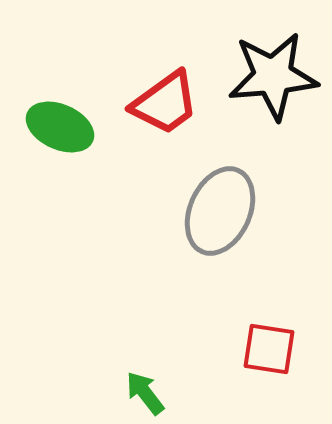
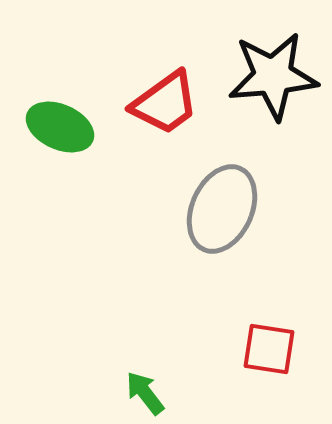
gray ellipse: moved 2 px right, 2 px up
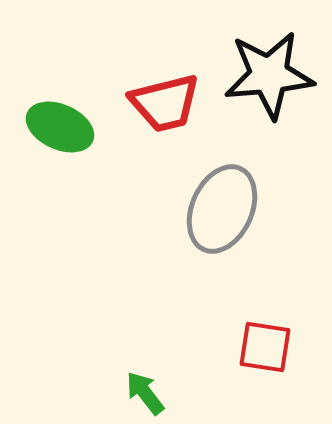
black star: moved 4 px left, 1 px up
red trapezoid: rotated 22 degrees clockwise
red square: moved 4 px left, 2 px up
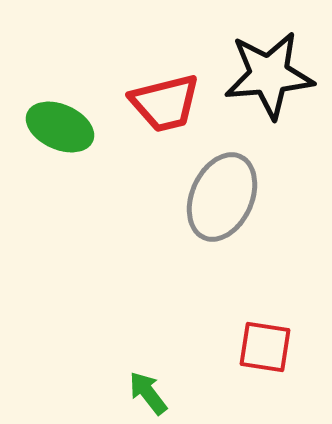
gray ellipse: moved 12 px up
green arrow: moved 3 px right
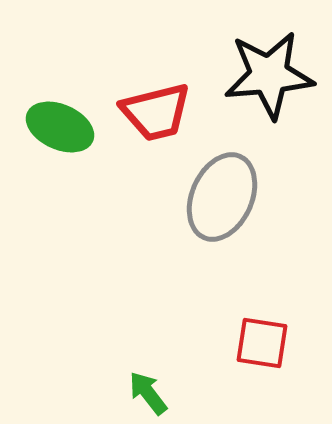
red trapezoid: moved 9 px left, 9 px down
red square: moved 3 px left, 4 px up
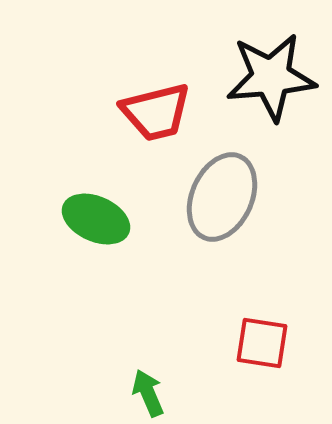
black star: moved 2 px right, 2 px down
green ellipse: moved 36 px right, 92 px down
green arrow: rotated 15 degrees clockwise
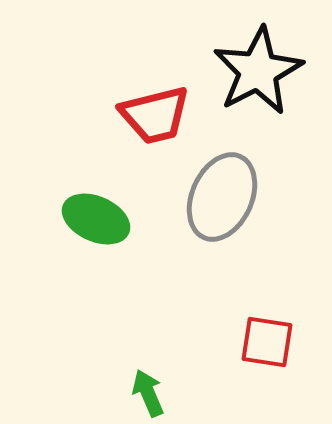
black star: moved 13 px left, 6 px up; rotated 22 degrees counterclockwise
red trapezoid: moved 1 px left, 3 px down
red square: moved 5 px right, 1 px up
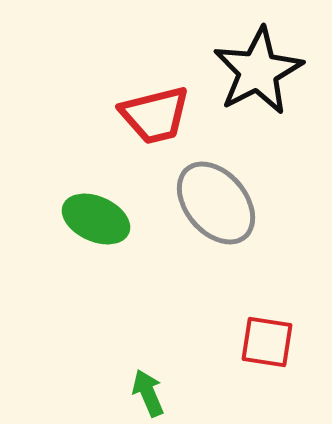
gray ellipse: moved 6 px left, 6 px down; rotated 64 degrees counterclockwise
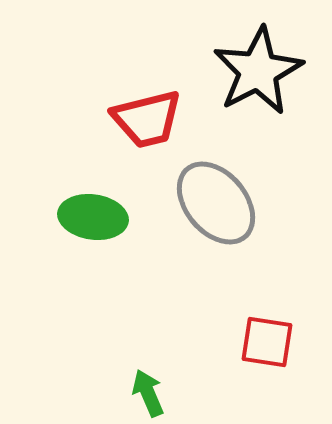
red trapezoid: moved 8 px left, 4 px down
green ellipse: moved 3 px left, 2 px up; rotated 16 degrees counterclockwise
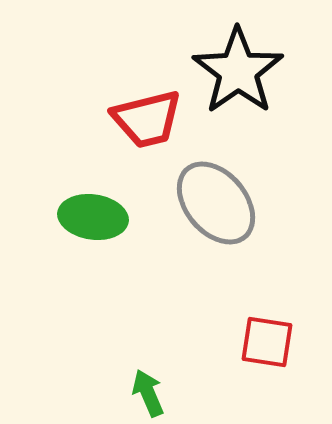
black star: moved 20 px left; rotated 8 degrees counterclockwise
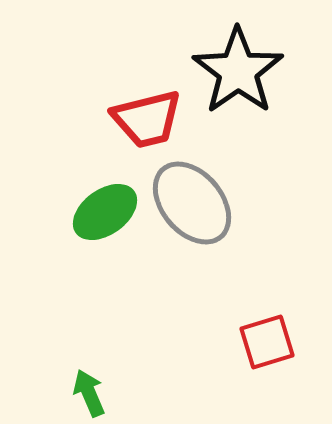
gray ellipse: moved 24 px left
green ellipse: moved 12 px right, 5 px up; rotated 44 degrees counterclockwise
red square: rotated 26 degrees counterclockwise
green arrow: moved 59 px left
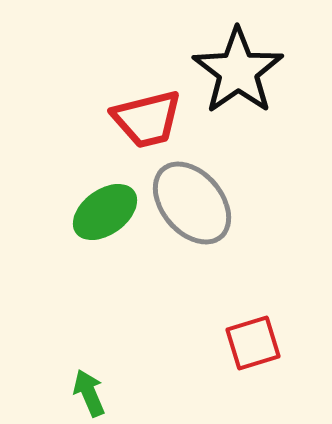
red square: moved 14 px left, 1 px down
